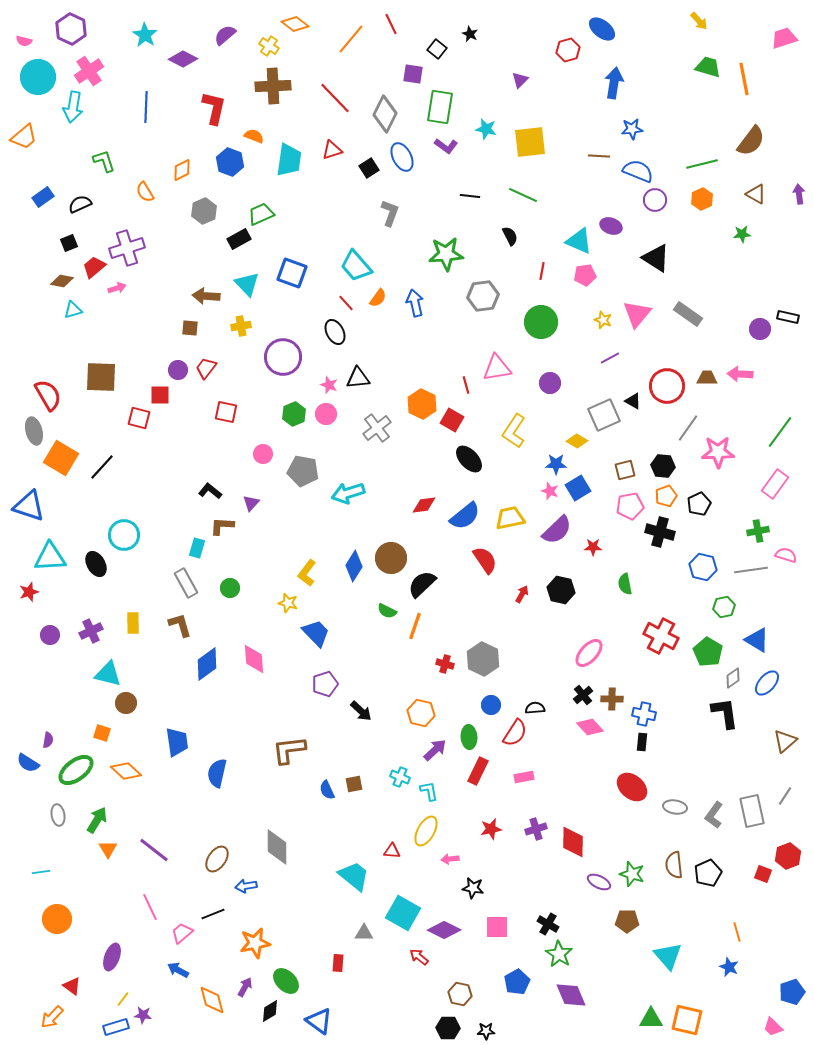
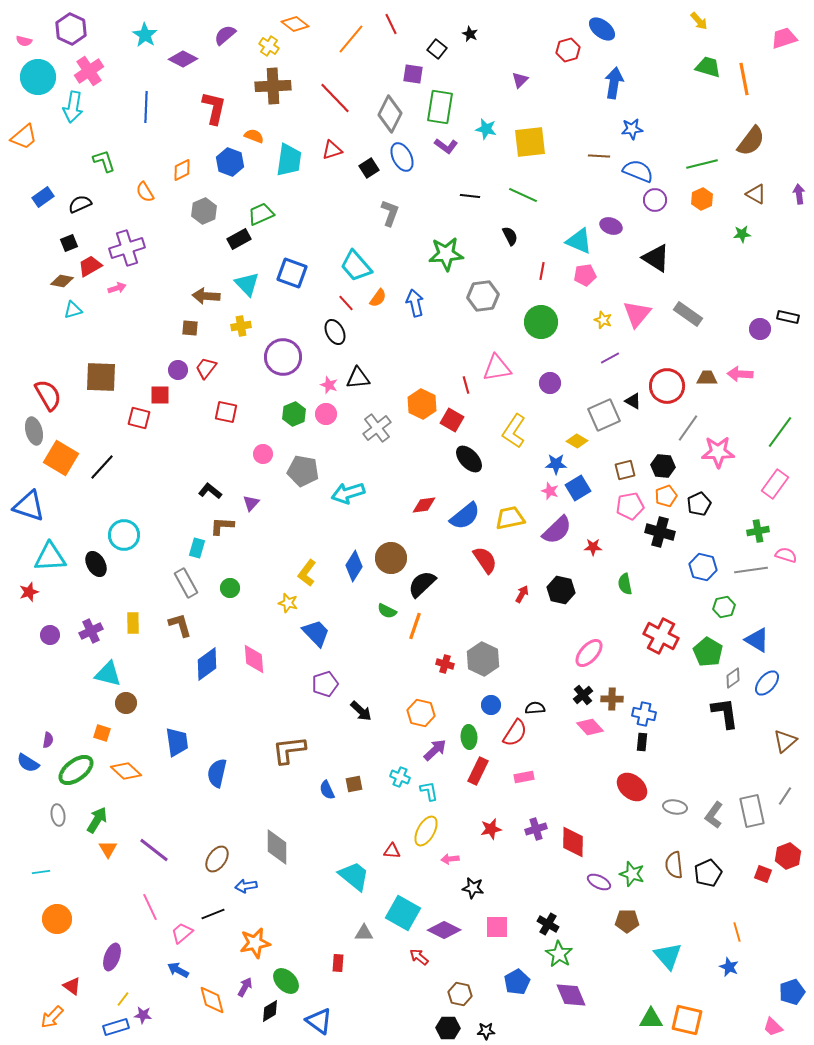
gray diamond at (385, 114): moved 5 px right
red trapezoid at (94, 267): moved 4 px left, 1 px up; rotated 10 degrees clockwise
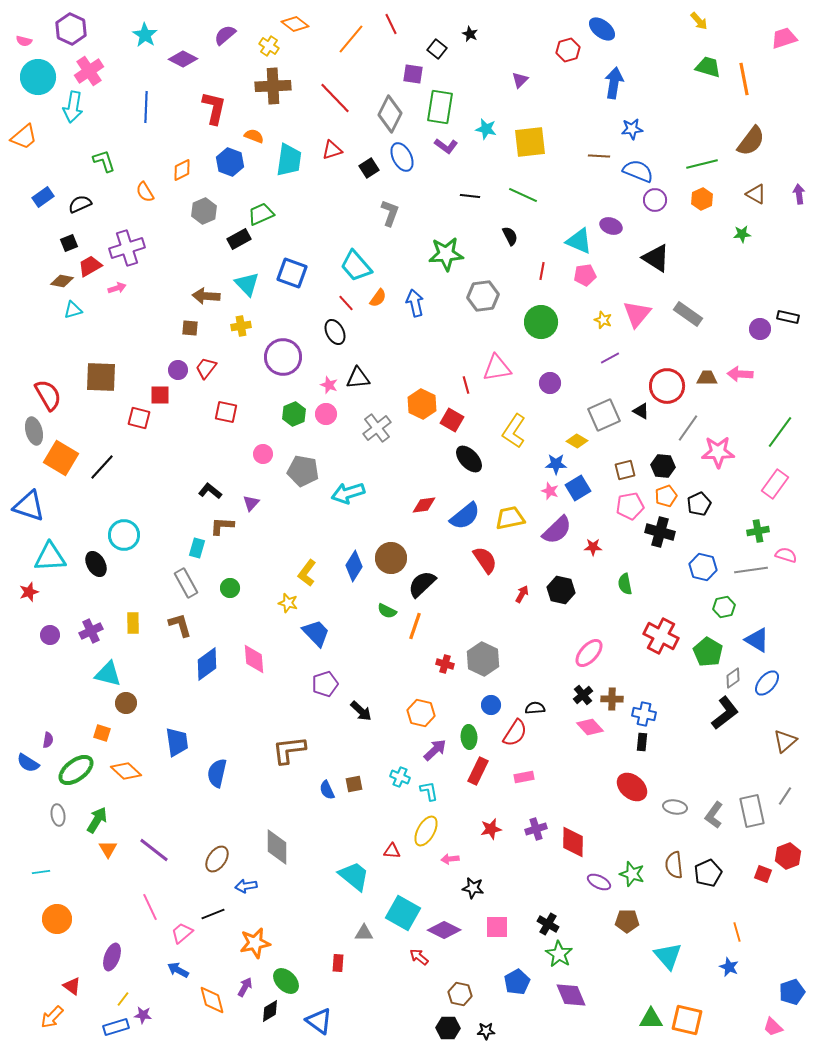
black triangle at (633, 401): moved 8 px right, 10 px down
black L-shape at (725, 713): rotated 60 degrees clockwise
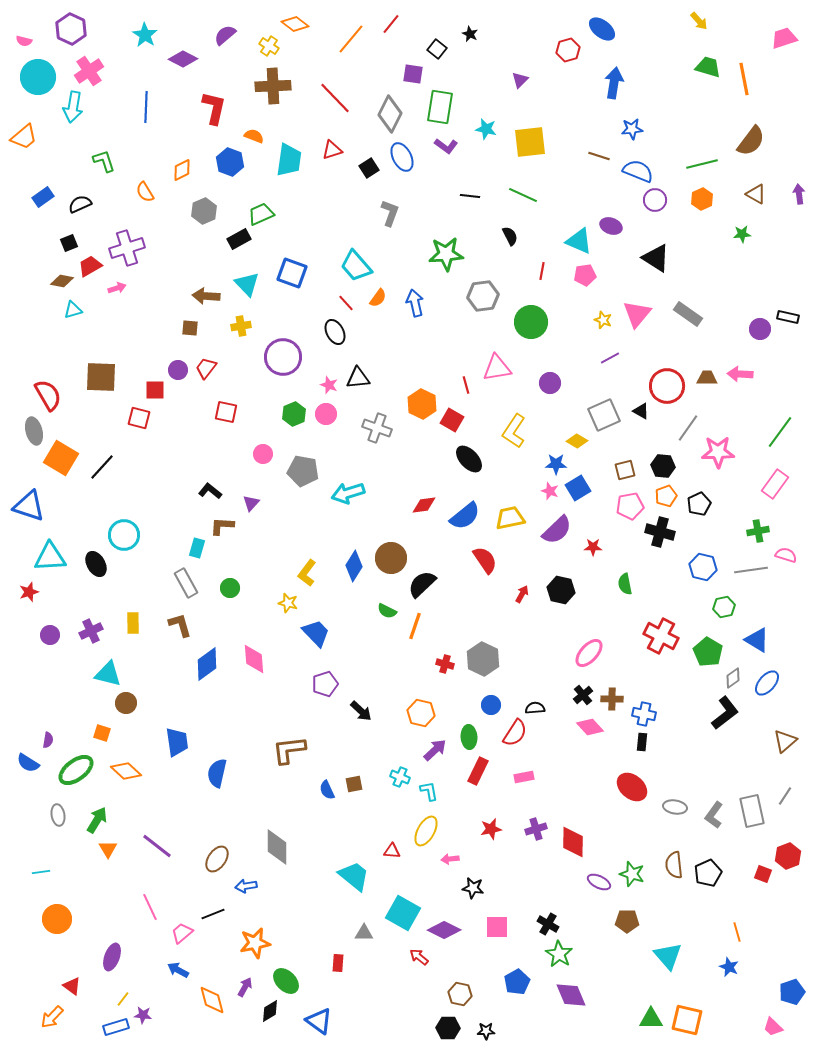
red line at (391, 24): rotated 65 degrees clockwise
brown line at (599, 156): rotated 15 degrees clockwise
green circle at (541, 322): moved 10 px left
red square at (160, 395): moved 5 px left, 5 px up
gray cross at (377, 428): rotated 32 degrees counterclockwise
purple line at (154, 850): moved 3 px right, 4 px up
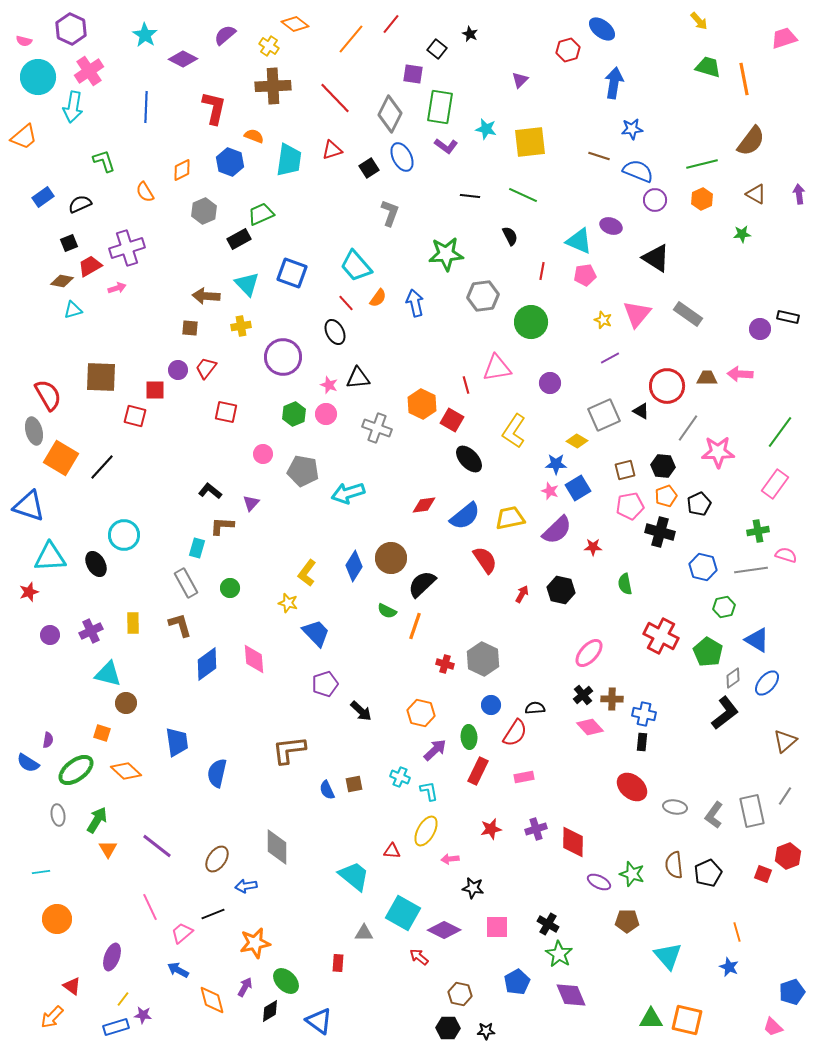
red square at (139, 418): moved 4 px left, 2 px up
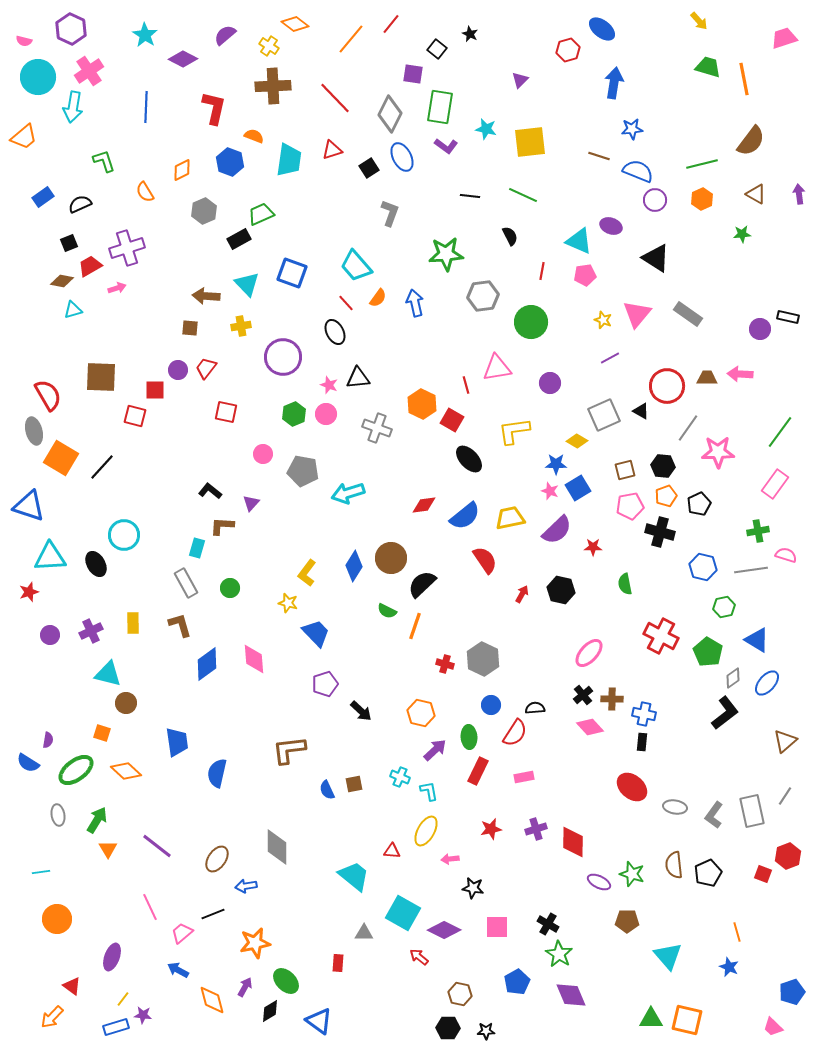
yellow L-shape at (514, 431): rotated 48 degrees clockwise
